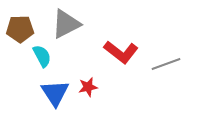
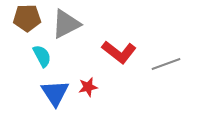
brown pentagon: moved 7 px right, 11 px up
red L-shape: moved 2 px left
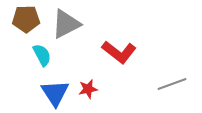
brown pentagon: moved 1 px left, 1 px down
cyan semicircle: moved 1 px up
gray line: moved 6 px right, 20 px down
red star: moved 2 px down
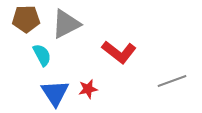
gray line: moved 3 px up
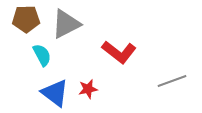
blue triangle: rotated 20 degrees counterclockwise
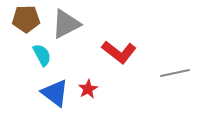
gray line: moved 3 px right, 8 px up; rotated 8 degrees clockwise
red star: rotated 18 degrees counterclockwise
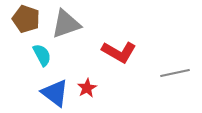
brown pentagon: rotated 20 degrees clockwise
gray triangle: rotated 8 degrees clockwise
red L-shape: rotated 8 degrees counterclockwise
red star: moved 1 px left, 1 px up
